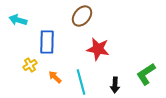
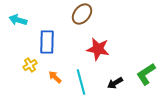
brown ellipse: moved 2 px up
black arrow: moved 2 px up; rotated 56 degrees clockwise
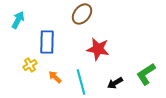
cyan arrow: rotated 102 degrees clockwise
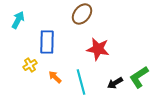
green L-shape: moved 7 px left, 3 px down
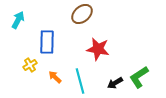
brown ellipse: rotated 10 degrees clockwise
cyan line: moved 1 px left, 1 px up
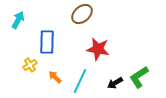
cyan line: rotated 40 degrees clockwise
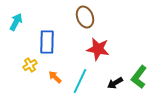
brown ellipse: moved 3 px right, 3 px down; rotated 70 degrees counterclockwise
cyan arrow: moved 2 px left, 2 px down
green L-shape: rotated 20 degrees counterclockwise
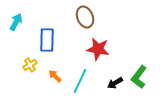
blue rectangle: moved 2 px up
orange arrow: moved 1 px up
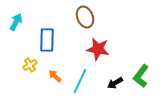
green L-shape: moved 2 px right, 1 px up
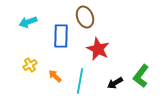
cyan arrow: moved 12 px right; rotated 138 degrees counterclockwise
blue rectangle: moved 14 px right, 4 px up
red star: rotated 15 degrees clockwise
cyan line: rotated 15 degrees counterclockwise
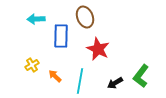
cyan arrow: moved 8 px right, 3 px up; rotated 18 degrees clockwise
yellow cross: moved 2 px right
